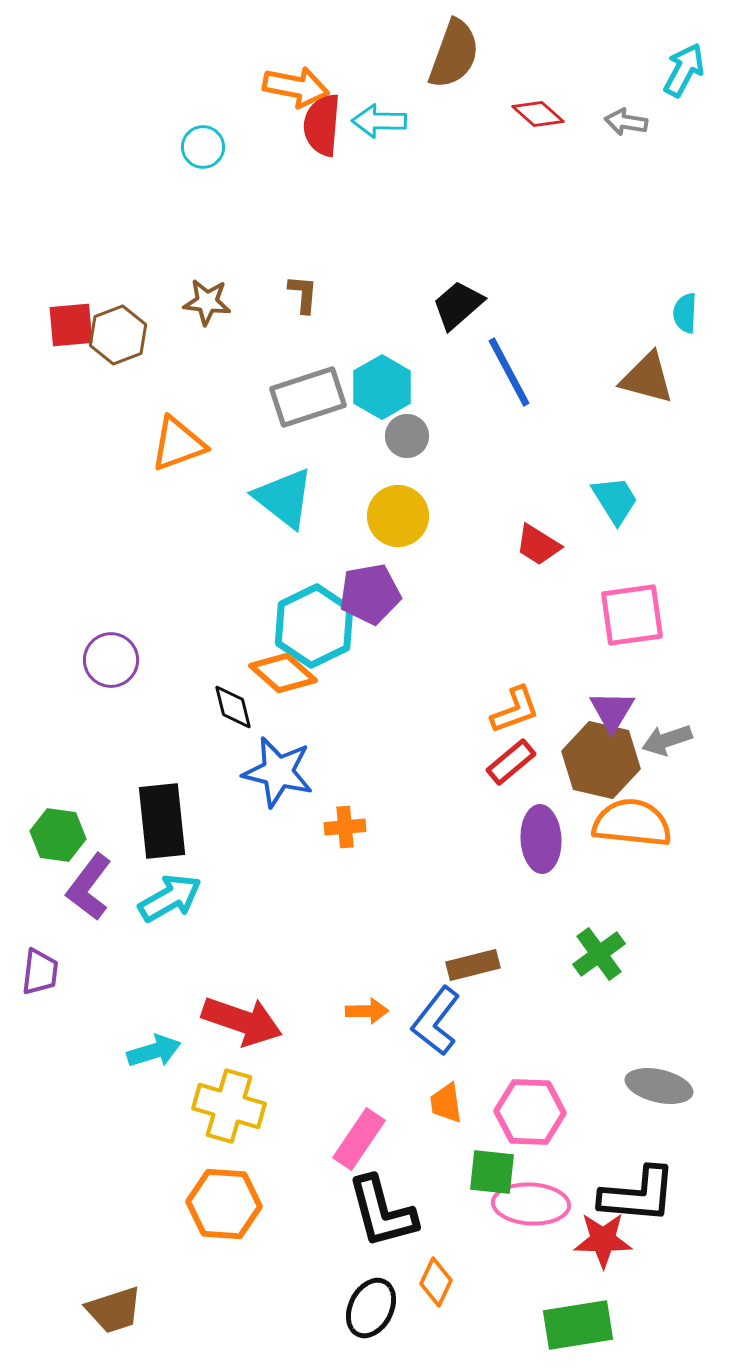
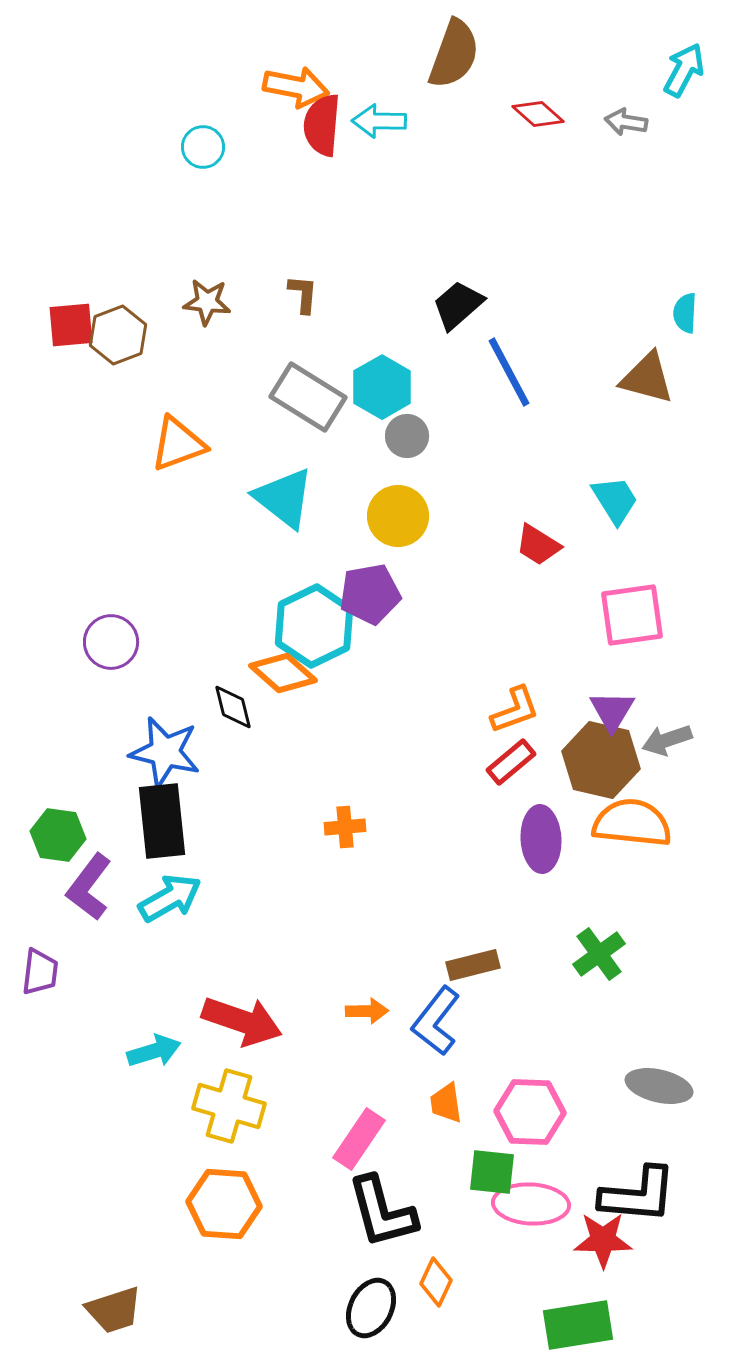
gray rectangle at (308, 397): rotated 50 degrees clockwise
purple circle at (111, 660): moved 18 px up
blue star at (278, 772): moved 113 px left, 20 px up
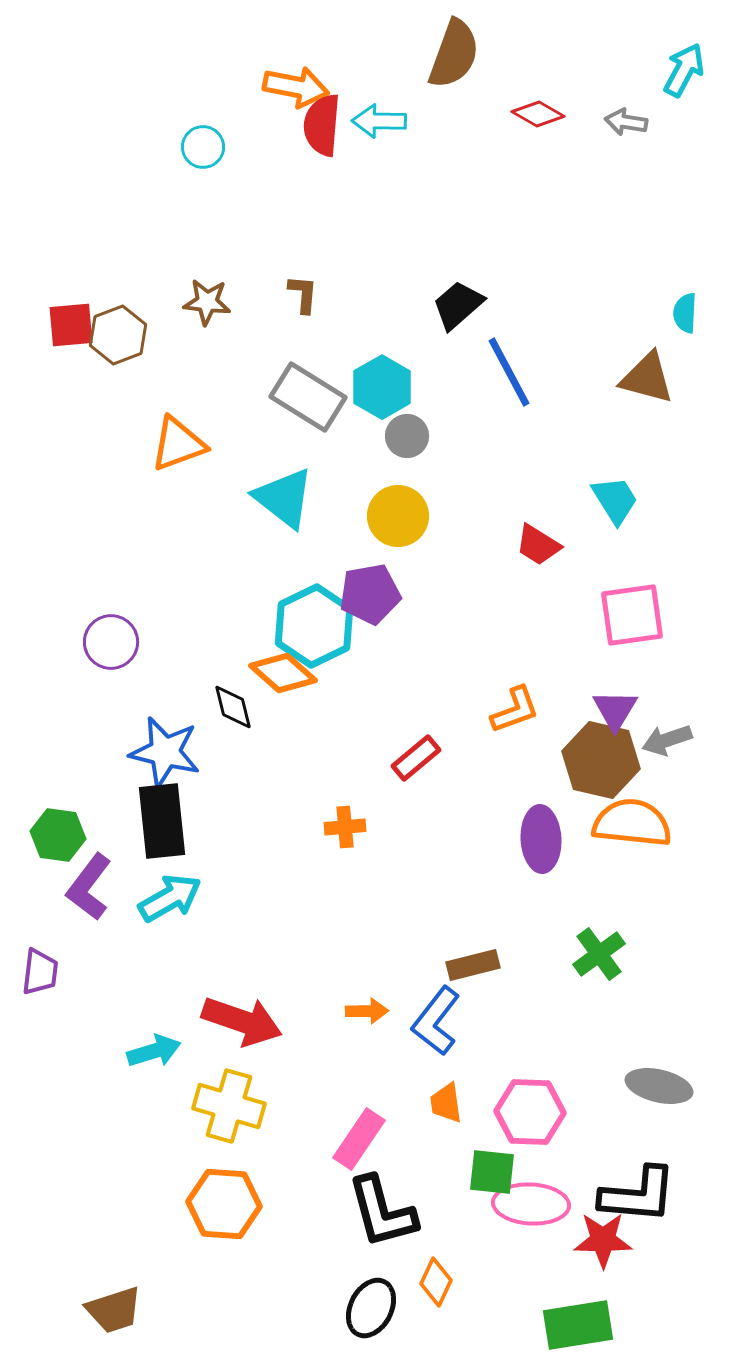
red diamond at (538, 114): rotated 12 degrees counterclockwise
purple triangle at (612, 711): moved 3 px right, 1 px up
red rectangle at (511, 762): moved 95 px left, 4 px up
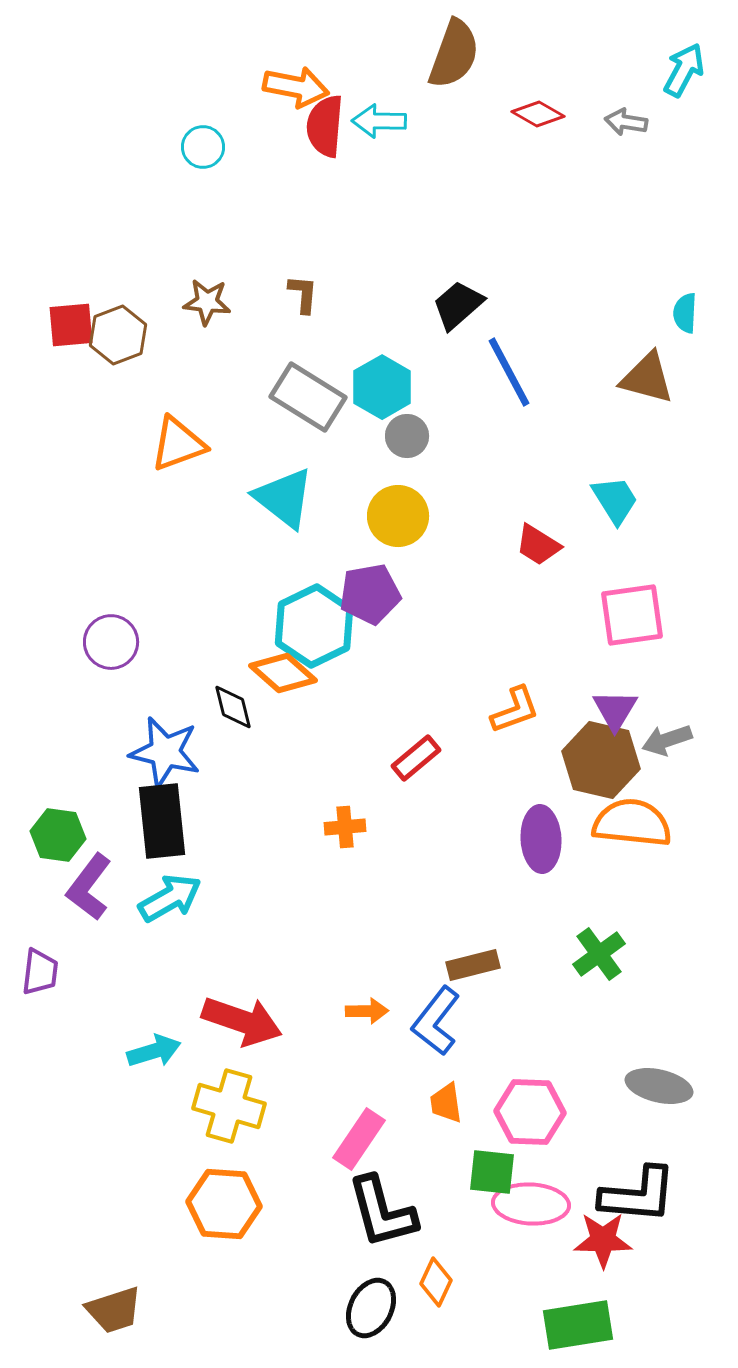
red semicircle at (322, 125): moved 3 px right, 1 px down
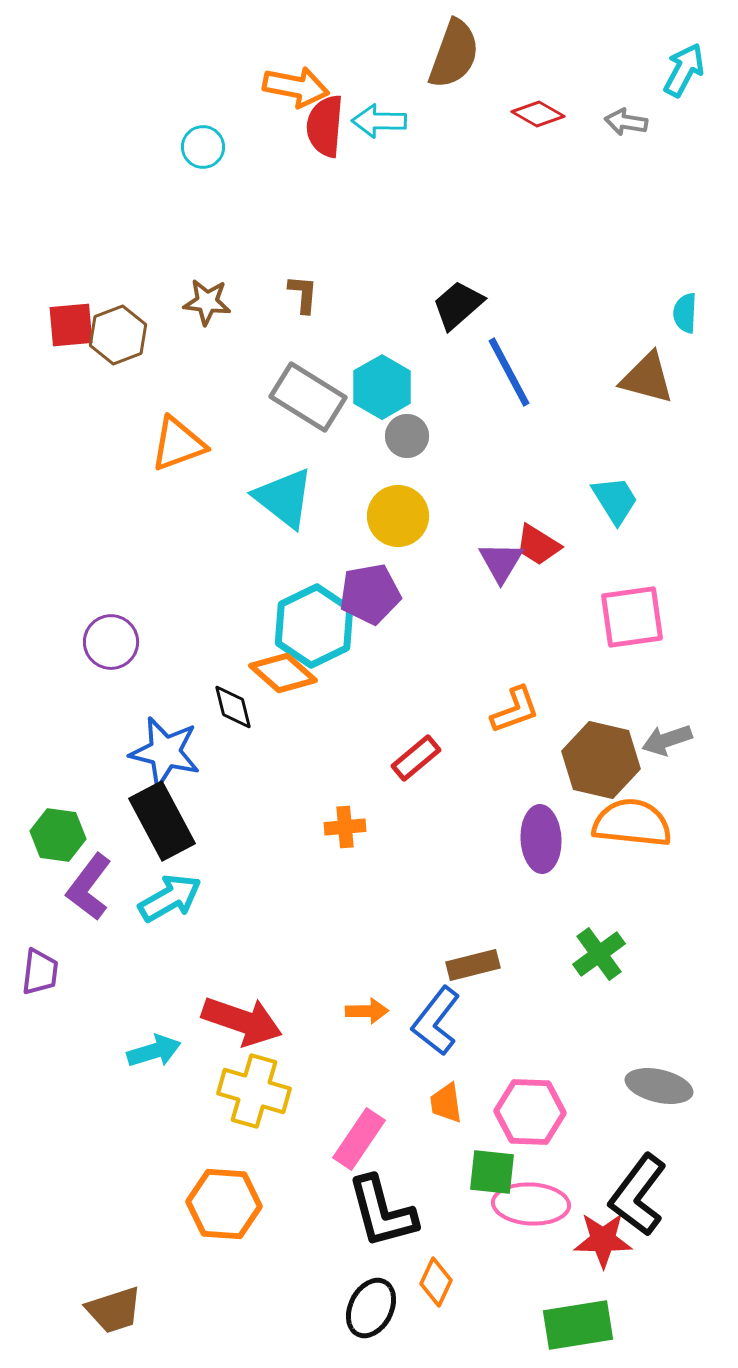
pink square at (632, 615): moved 2 px down
purple triangle at (615, 710): moved 114 px left, 148 px up
black rectangle at (162, 821): rotated 22 degrees counterclockwise
yellow cross at (229, 1106): moved 25 px right, 15 px up
black L-shape at (638, 1195): rotated 122 degrees clockwise
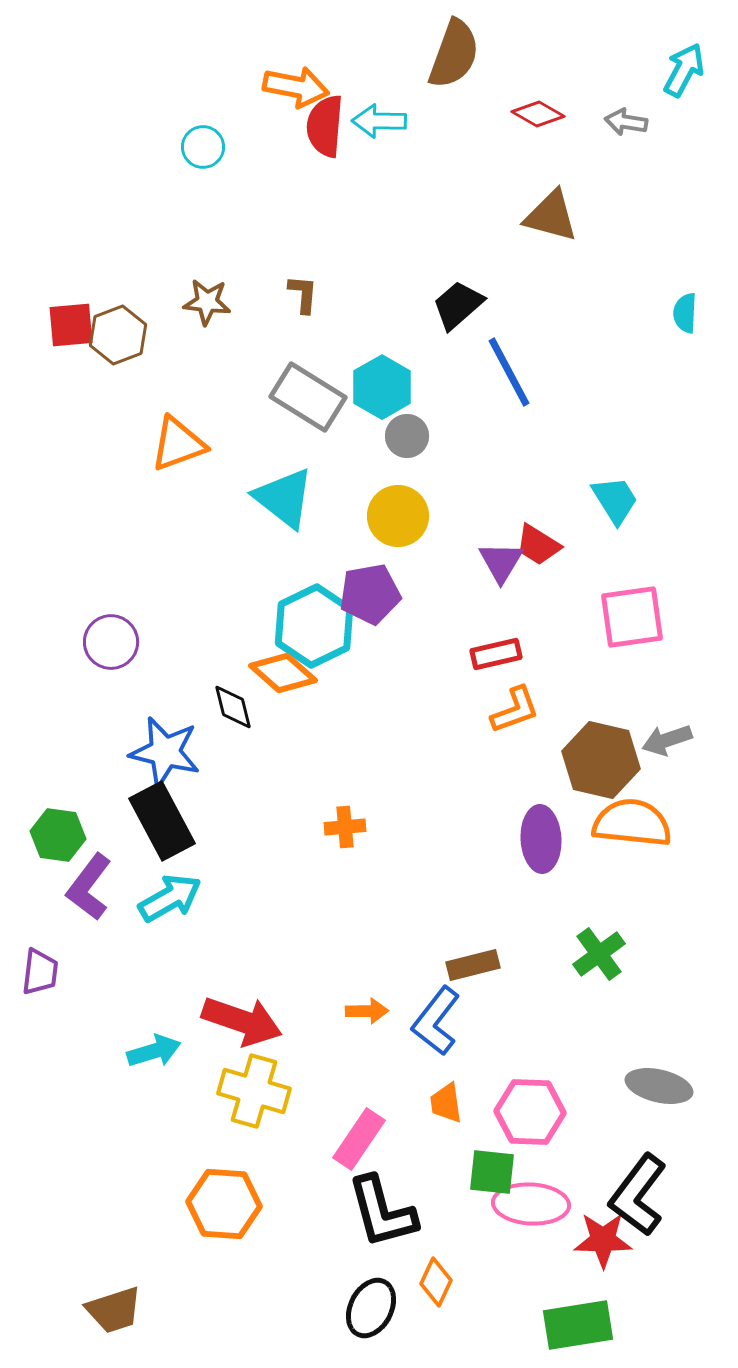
brown triangle at (647, 378): moved 96 px left, 162 px up
red rectangle at (416, 758): moved 80 px right, 104 px up; rotated 27 degrees clockwise
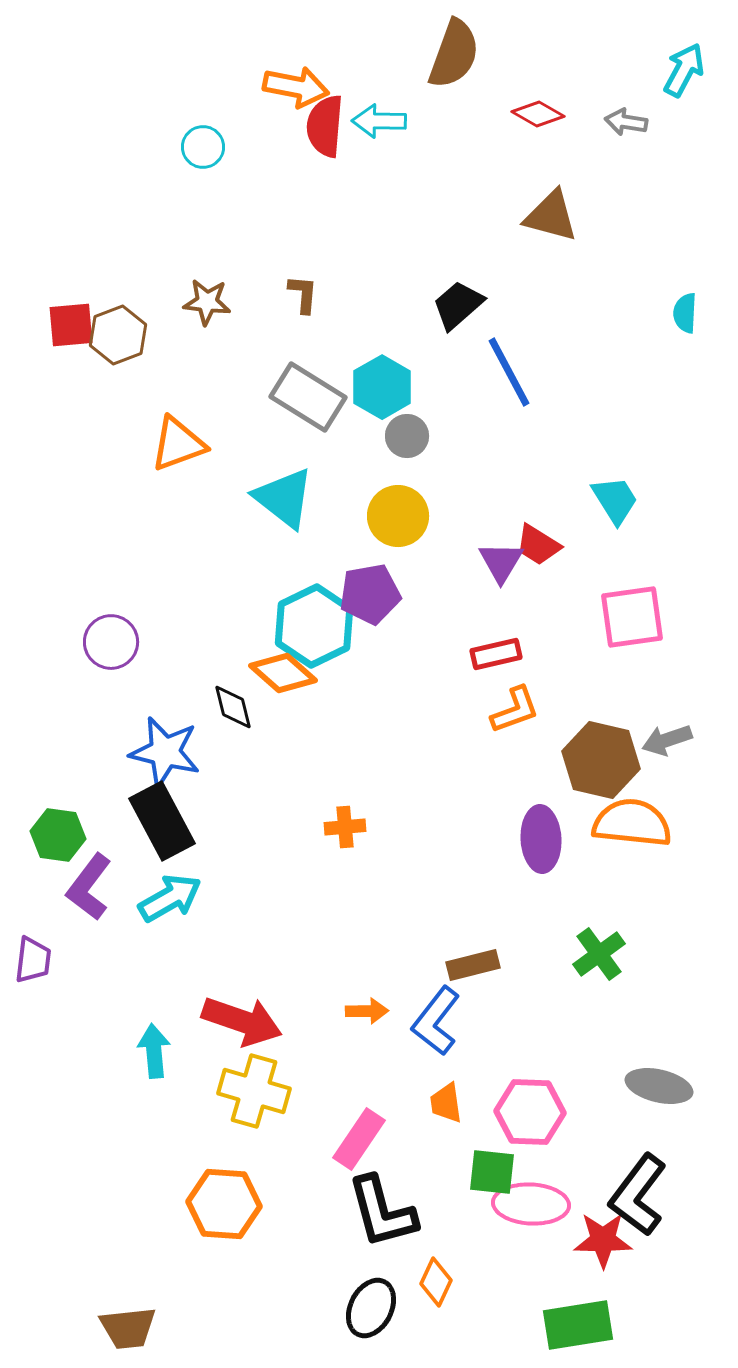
purple trapezoid at (40, 972): moved 7 px left, 12 px up
cyan arrow at (154, 1051): rotated 78 degrees counterclockwise
brown trapezoid at (114, 1310): moved 14 px right, 18 px down; rotated 12 degrees clockwise
